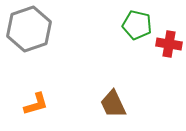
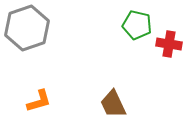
gray hexagon: moved 2 px left, 1 px up
orange L-shape: moved 3 px right, 3 px up
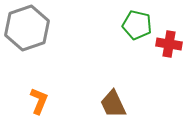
orange L-shape: rotated 52 degrees counterclockwise
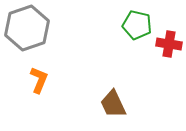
orange L-shape: moved 21 px up
